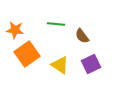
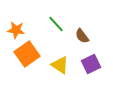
green line: rotated 42 degrees clockwise
orange star: moved 1 px right
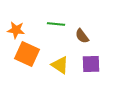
green line: rotated 42 degrees counterclockwise
orange square: rotated 30 degrees counterclockwise
purple square: rotated 24 degrees clockwise
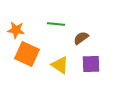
brown semicircle: moved 1 px left, 2 px down; rotated 91 degrees clockwise
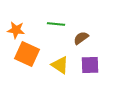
purple square: moved 1 px left, 1 px down
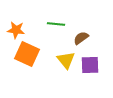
yellow triangle: moved 6 px right, 5 px up; rotated 18 degrees clockwise
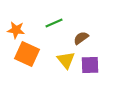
green line: moved 2 px left, 1 px up; rotated 30 degrees counterclockwise
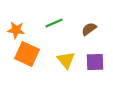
brown semicircle: moved 8 px right, 9 px up
purple square: moved 5 px right, 3 px up
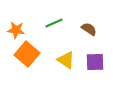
brown semicircle: rotated 70 degrees clockwise
orange square: rotated 15 degrees clockwise
yellow triangle: rotated 18 degrees counterclockwise
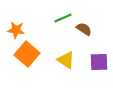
green line: moved 9 px right, 5 px up
brown semicircle: moved 5 px left
purple square: moved 4 px right
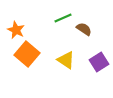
orange star: rotated 18 degrees clockwise
purple square: rotated 30 degrees counterclockwise
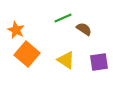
purple square: rotated 24 degrees clockwise
